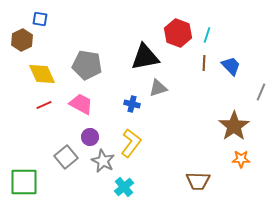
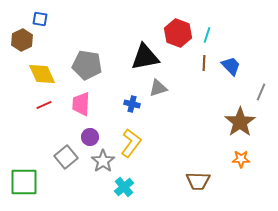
pink trapezoid: rotated 115 degrees counterclockwise
brown star: moved 6 px right, 4 px up
gray star: rotated 10 degrees clockwise
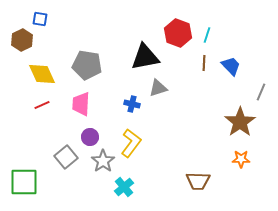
red line: moved 2 px left
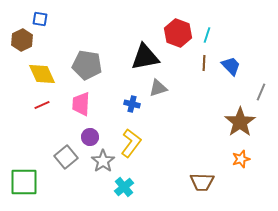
orange star: rotated 18 degrees counterclockwise
brown trapezoid: moved 4 px right, 1 px down
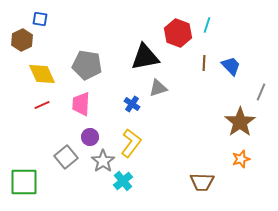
cyan line: moved 10 px up
blue cross: rotated 21 degrees clockwise
cyan cross: moved 1 px left, 6 px up
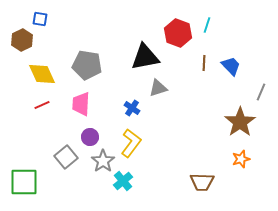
blue cross: moved 4 px down
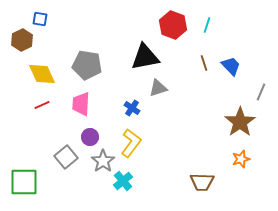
red hexagon: moved 5 px left, 8 px up
brown line: rotated 21 degrees counterclockwise
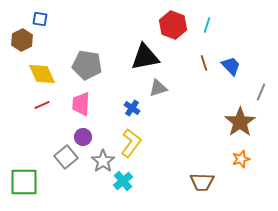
purple circle: moved 7 px left
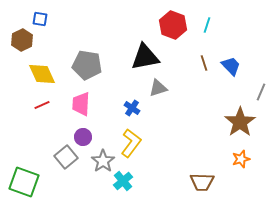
green square: rotated 20 degrees clockwise
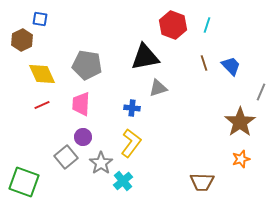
blue cross: rotated 28 degrees counterclockwise
gray star: moved 2 px left, 2 px down
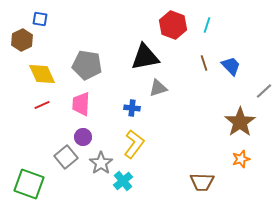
gray line: moved 3 px right, 1 px up; rotated 24 degrees clockwise
yellow L-shape: moved 3 px right, 1 px down
green square: moved 5 px right, 2 px down
